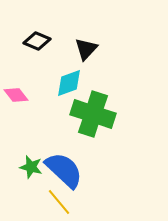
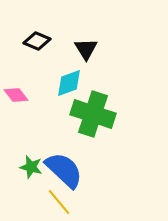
black triangle: rotated 15 degrees counterclockwise
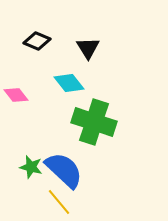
black triangle: moved 2 px right, 1 px up
cyan diamond: rotated 72 degrees clockwise
green cross: moved 1 px right, 8 px down
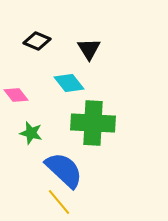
black triangle: moved 1 px right, 1 px down
green cross: moved 1 px left, 1 px down; rotated 15 degrees counterclockwise
green star: moved 34 px up
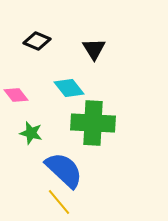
black triangle: moved 5 px right
cyan diamond: moved 5 px down
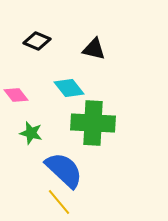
black triangle: rotated 45 degrees counterclockwise
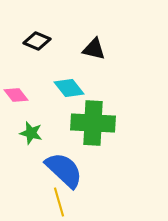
yellow line: rotated 24 degrees clockwise
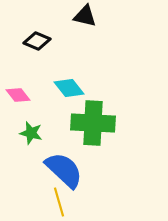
black triangle: moved 9 px left, 33 px up
pink diamond: moved 2 px right
